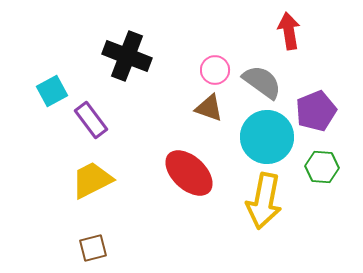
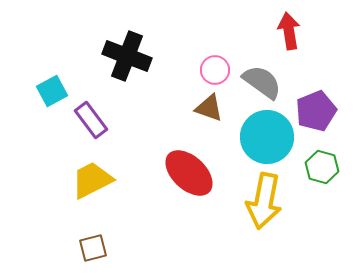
green hexagon: rotated 12 degrees clockwise
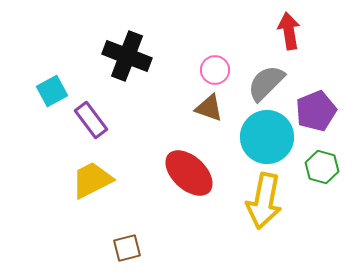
gray semicircle: moved 4 px right, 1 px down; rotated 81 degrees counterclockwise
brown square: moved 34 px right
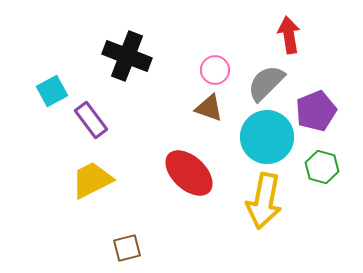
red arrow: moved 4 px down
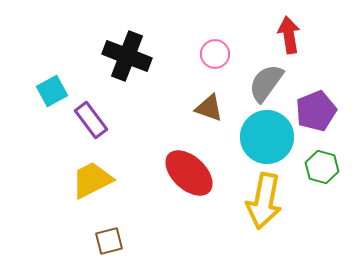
pink circle: moved 16 px up
gray semicircle: rotated 9 degrees counterclockwise
brown square: moved 18 px left, 7 px up
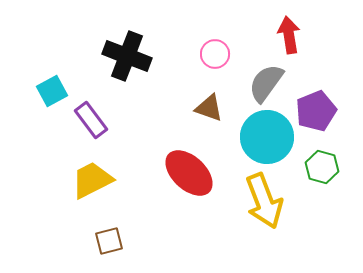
yellow arrow: rotated 32 degrees counterclockwise
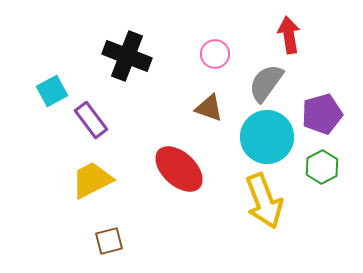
purple pentagon: moved 6 px right, 3 px down; rotated 6 degrees clockwise
green hexagon: rotated 16 degrees clockwise
red ellipse: moved 10 px left, 4 px up
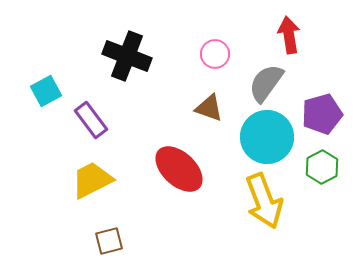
cyan square: moved 6 px left
